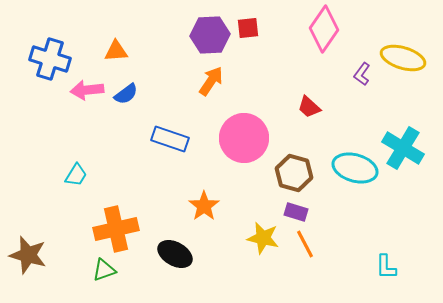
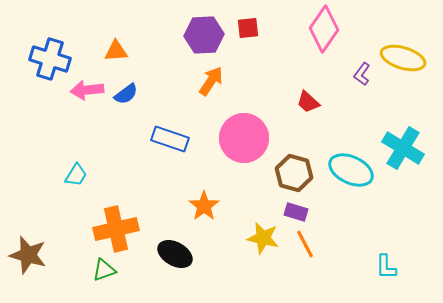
purple hexagon: moved 6 px left
red trapezoid: moved 1 px left, 5 px up
cyan ellipse: moved 4 px left, 2 px down; rotated 9 degrees clockwise
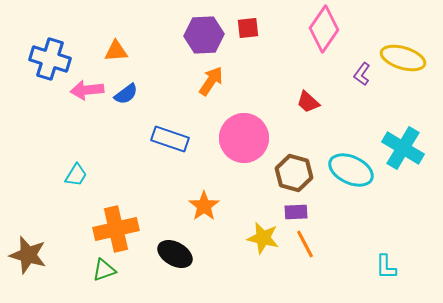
purple rectangle: rotated 20 degrees counterclockwise
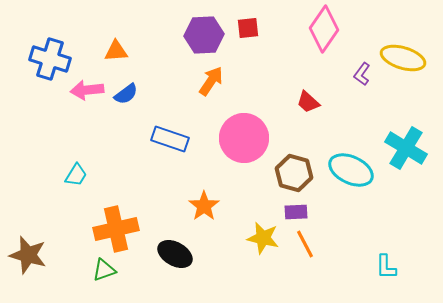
cyan cross: moved 3 px right
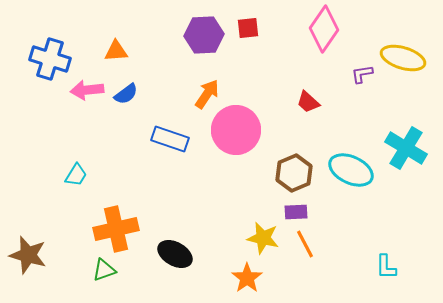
purple L-shape: rotated 45 degrees clockwise
orange arrow: moved 4 px left, 13 px down
pink circle: moved 8 px left, 8 px up
brown hexagon: rotated 21 degrees clockwise
orange star: moved 43 px right, 72 px down
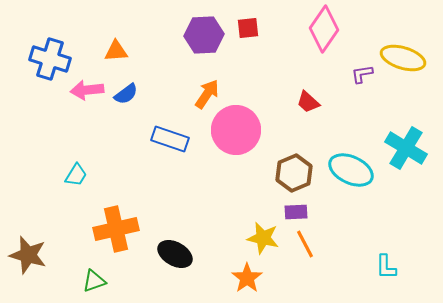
green triangle: moved 10 px left, 11 px down
